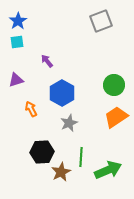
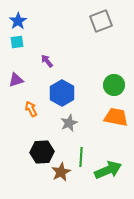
orange trapezoid: rotated 45 degrees clockwise
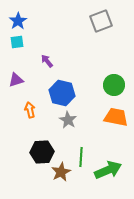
blue hexagon: rotated 15 degrees counterclockwise
orange arrow: moved 1 px left, 1 px down; rotated 14 degrees clockwise
gray star: moved 1 px left, 3 px up; rotated 18 degrees counterclockwise
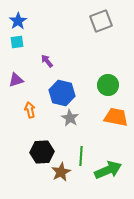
green circle: moved 6 px left
gray star: moved 2 px right, 2 px up
green line: moved 1 px up
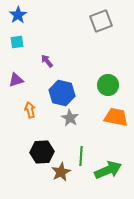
blue star: moved 6 px up
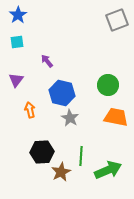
gray square: moved 16 px right, 1 px up
purple triangle: rotated 35 degrees counterclockwise
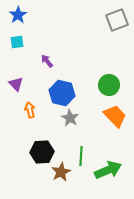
purple triangle: moved 4 px down; rotated 21 degrees counterclockwise
green circle: moved 1 px right
orange trapezoid: moved 1 px left, 1 px up; rotated 35 degrees clockwise
